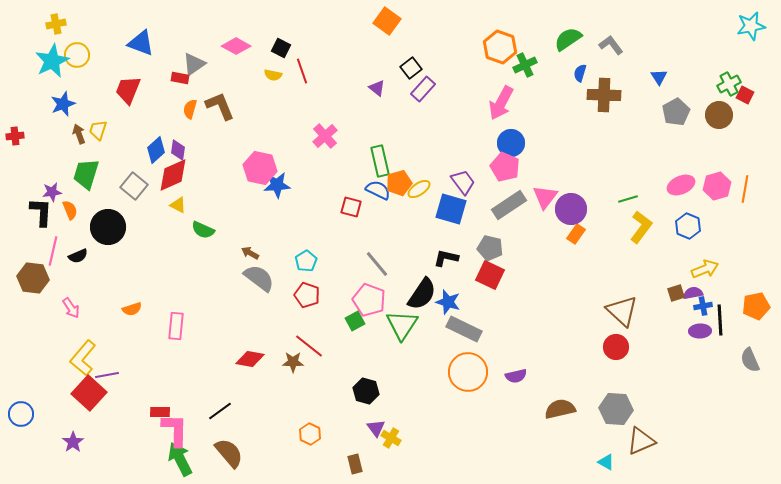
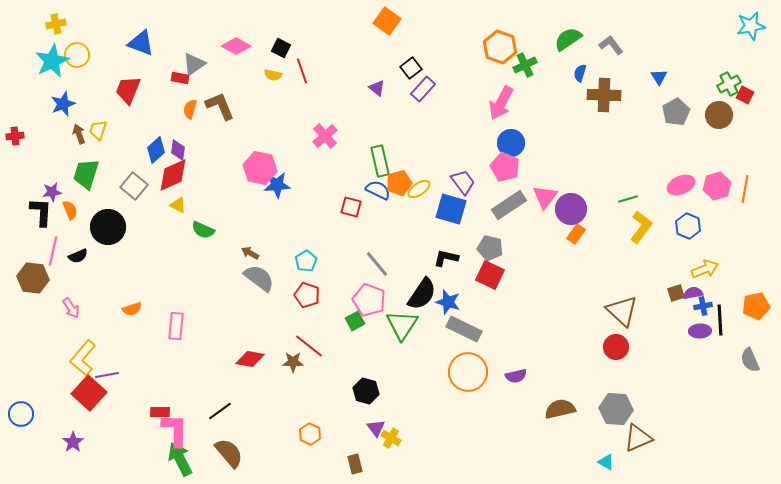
brown triangle at (641, 441): moved 3 px left, 3 px up
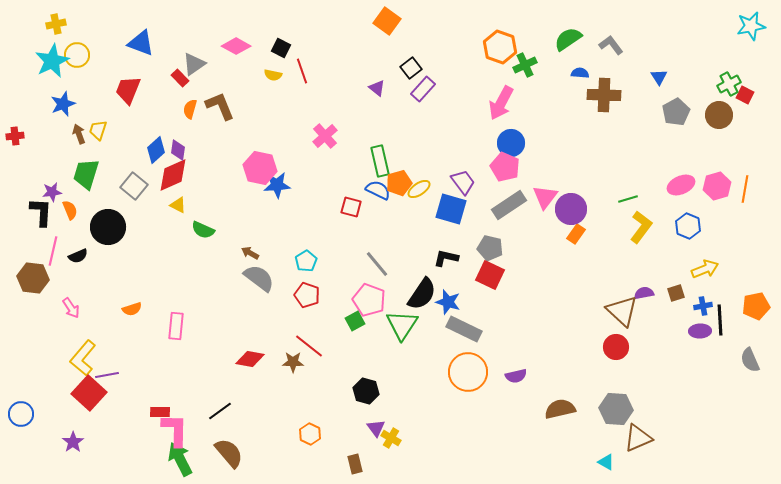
blue semicircle at (580, 73): rotated 78 degrees clockwise
red rectangle at (180, 78): rotated 36 degrees clockwise
purple semicircle at (693, 293): moved 49 px left
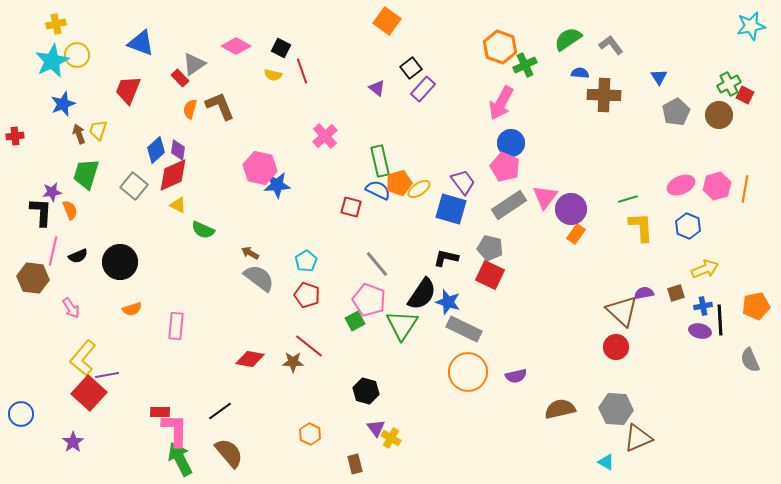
black circle at (108, 227): moved 12 px right, 35 px down
yellow L-shape at (641, 227): rotated 40 degrees counterclockwise
purple ellipse at (700, 331): rotated 15 degrees clockwise
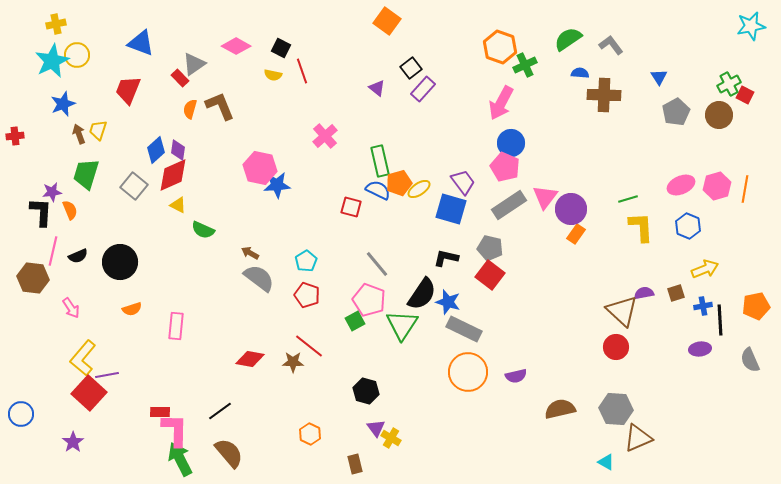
red square at (490, 275): rotated 12 degrees clockwise
purple ellipse at (700, 331): moved 18 px down; rotated 20 degrees counterclockwise
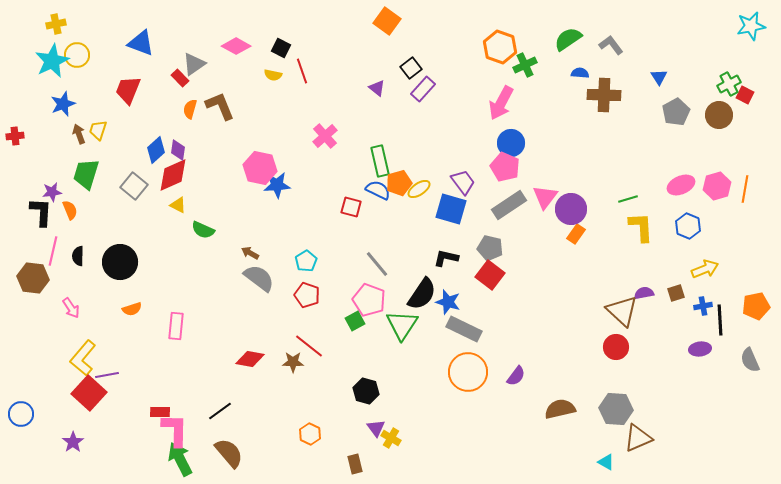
black semicircle at (78, 256): rotated 114 degrees clockwise
purple semicircle at (516, 376): rotated 40 degrees counterclockwise
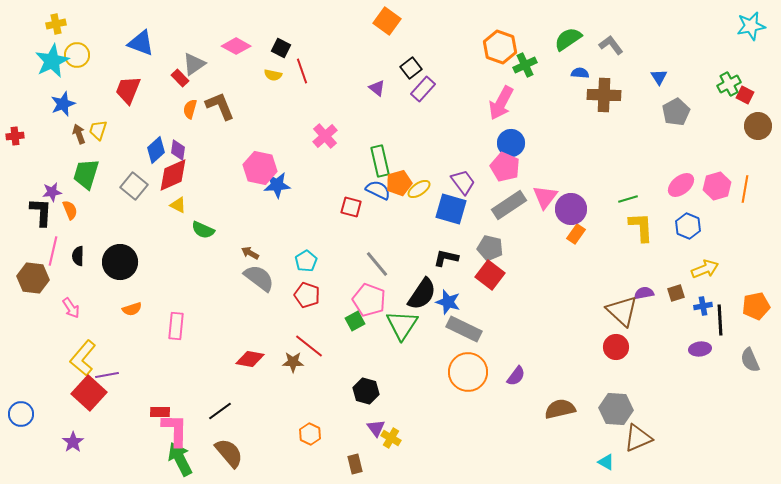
brown circle at (719, 115): moved 39 px right, 11 px down
pink ellipse at (681, 185): rotated 16 degrees counterclockwise
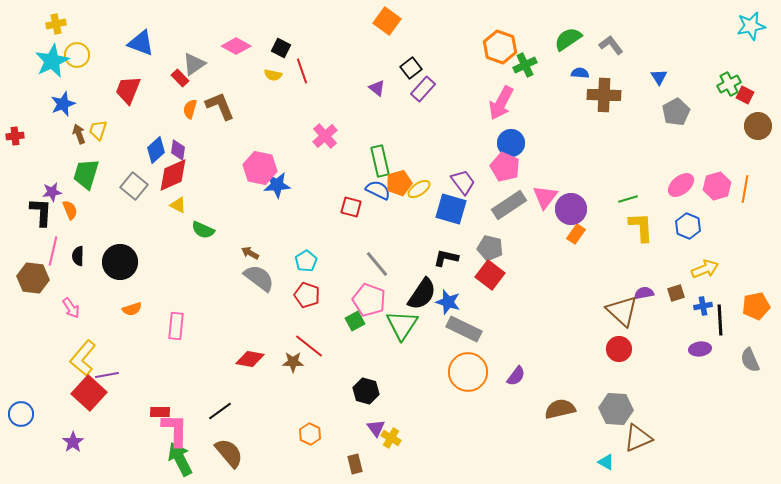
red circle at (616, 347): moved 3 px right, 2 px down
